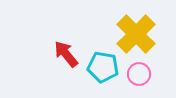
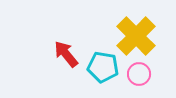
yellow cross: moved 2 px down
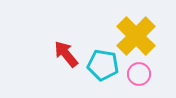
cyan pentagon: moved 2 px up
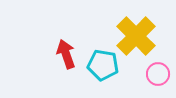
red arrow: rotated 20 degrees clockwise
pink circle: moved 19 px right
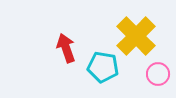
red arrow: moved 6 px up
cyan pentagon: moved 2 px down
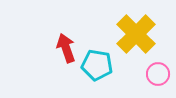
yellow cross: moved 2 px up
cyan pentagon: moved 6 px left, 2 px up
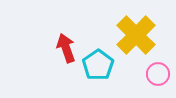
yellow cross: moved 1 px down
cyan pentagon: moved 1 px right; rotated 28 degrees clockwise
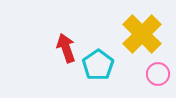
yellow cross: moved 6 px right, 1 px up
